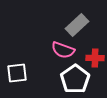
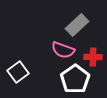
red cross: moved 2 px left, 1 px up
white square: moved 1 px right, 1 px up; rotated 30 degrees counterclockwise
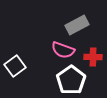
gray rectangle: rotated 15 degrees clockwise
white square: moved 3 px left, 6 px up
white pentagon: moved 4 px left, 1 px down
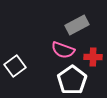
white pentagon: moved 1 px right
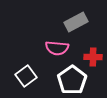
gray rectangle: moved 1 px left, 3 px up
pink semicircle: moved 6 px left, 2 px up; rotated 15 degrees counterclockwise
white square: moved 11 px right, 10 px down
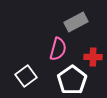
pink semicircle: moved 1 px right, 1 px down; rotated 80 degrees counterclockwise
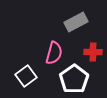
pink semicircle: moved 4 px left, 4 px down
red cross: moved 5 px up
white pentagon: moved 2 px right, 1 px up
